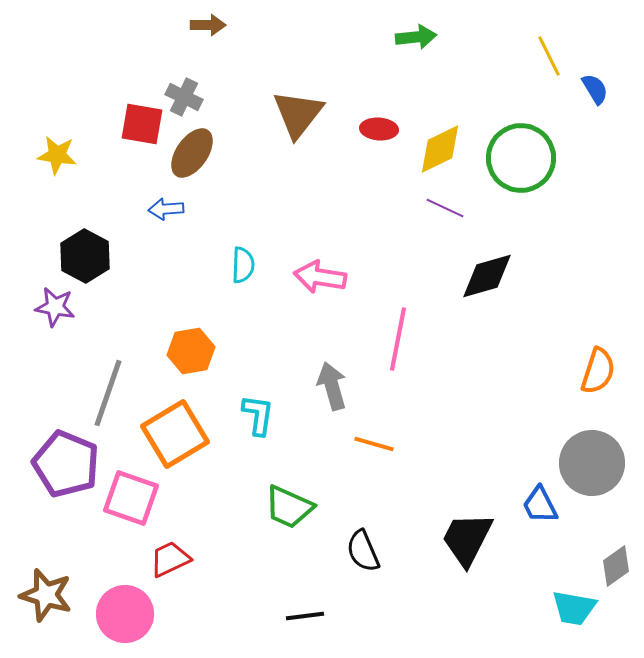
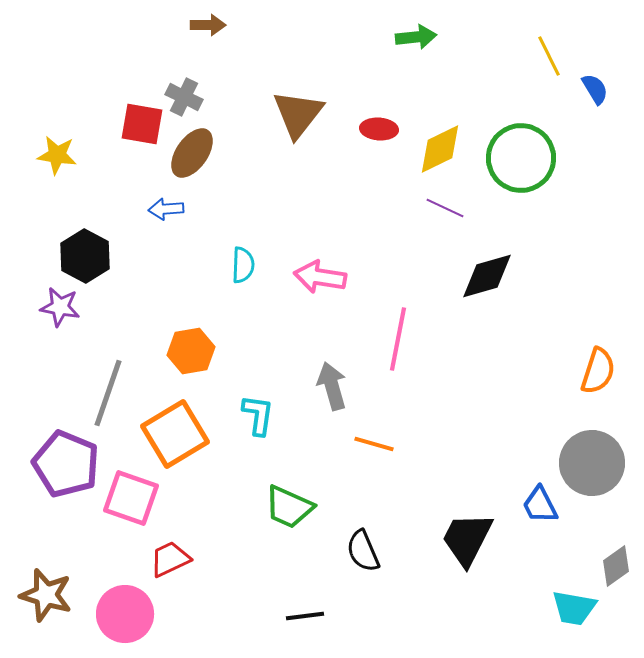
purple star: moved 5 px right
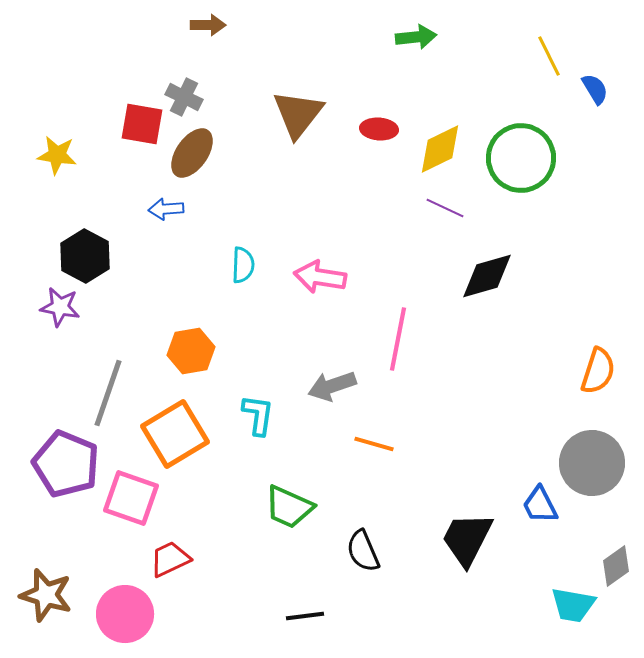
gray arrow: rotated 93 degrees counterclockwise
cyan trapezoid: moved 1 px left, 3 px up
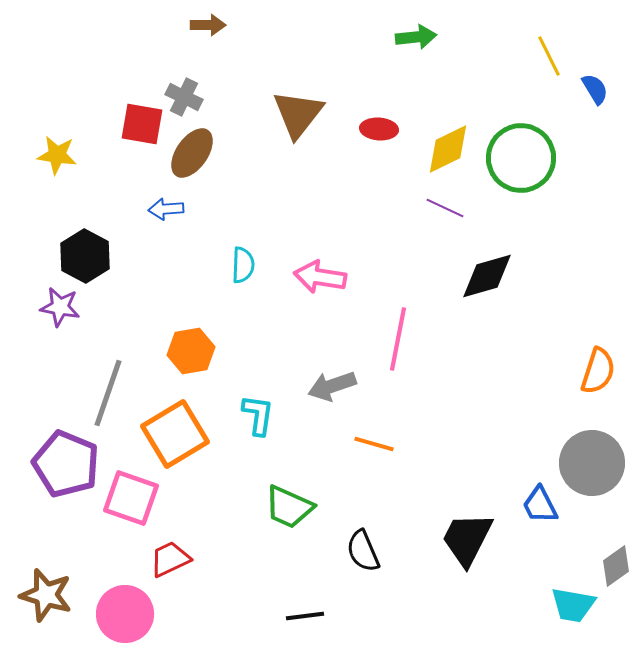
yellow diamond: moved 8 px right
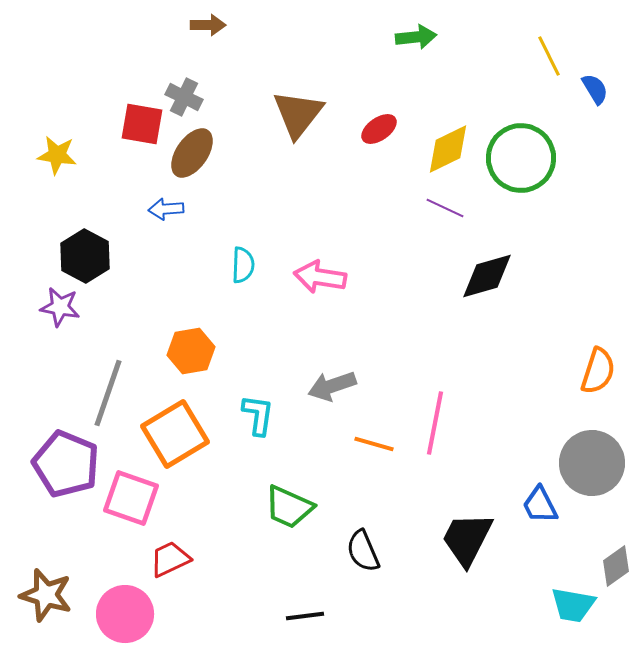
red ellipse: rotated 39 degrees counterclockwise
pink line: moved 37 px right, 84 px down
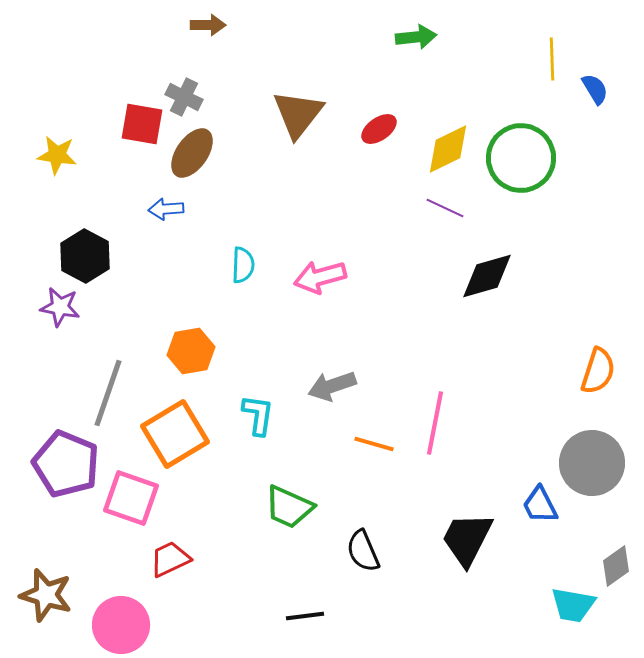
yellow line: moved 3 px right, 3 px down; rotated 24 degrees clockwise
pink arrow: rotated 24 degrees counterclockwise
pink circle: moved 4 px left, 11 px down
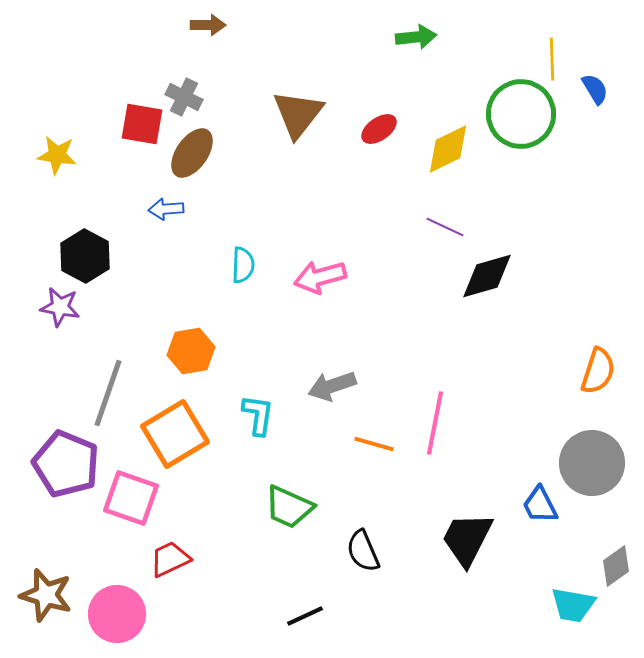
green circle: moved 44 px up
purple line: moved 19 px down
black line: rotated 18 degrees counterclockwise
pink circle: moved 4 px left, 11 px up
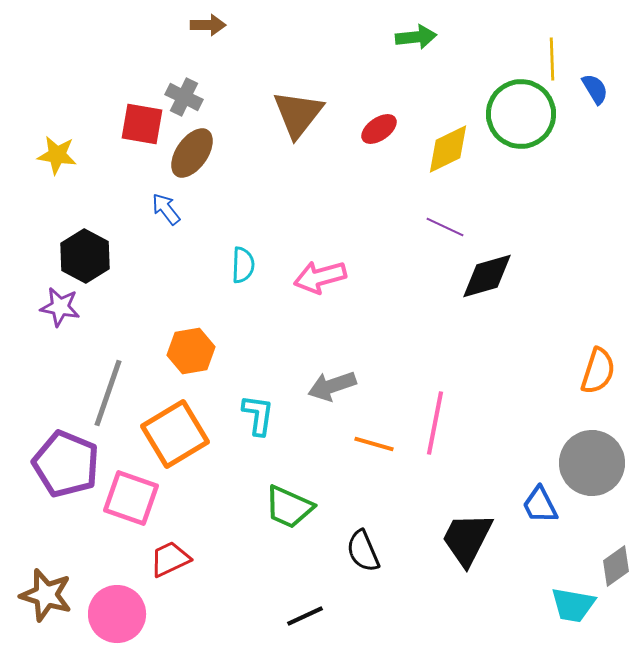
blue arrow: rotated 56 degrees clockwise
